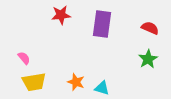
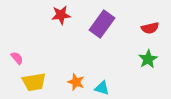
purple rectangle: rotated 28 degrees clockwise
red semicircle: rotated 144 degrees clockwise
pink semicircle: moved 7 px left
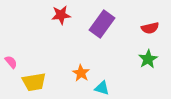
pink semicircle: moved 6 px left, 4 px down
orange star: moved 5 px right, 9 px up; rotated 12 degrees clockwise
